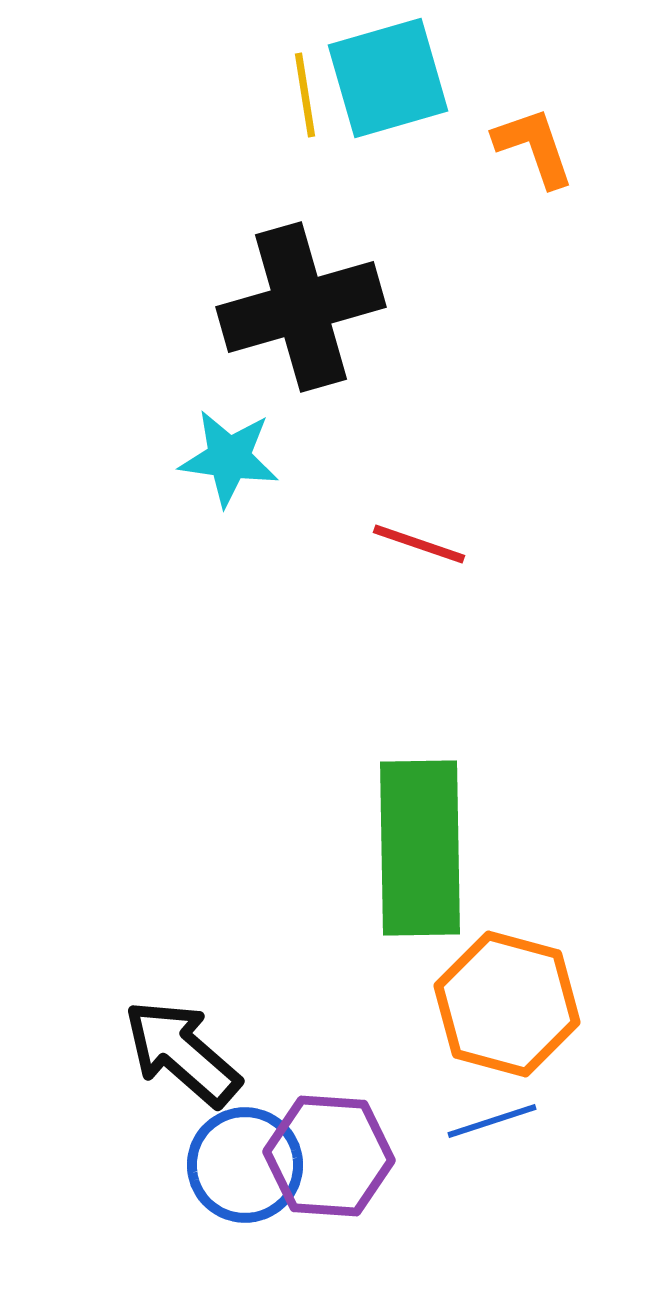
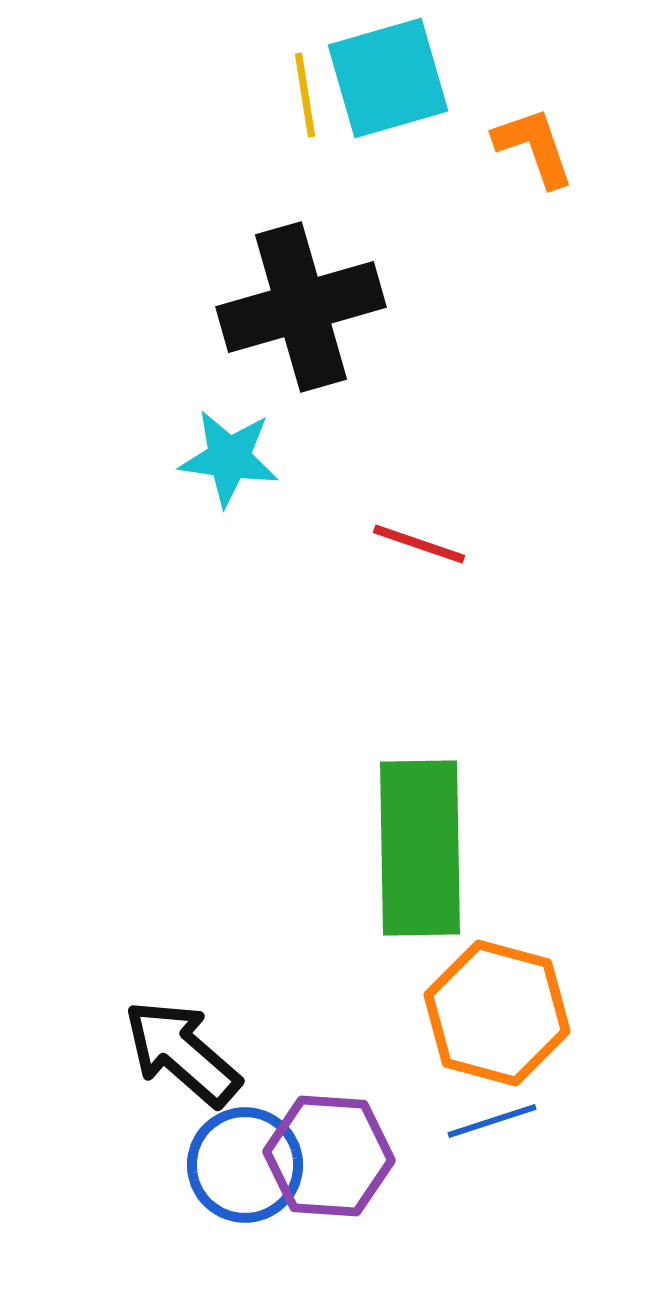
orange hexagon: moved 10 px left, 9 px down
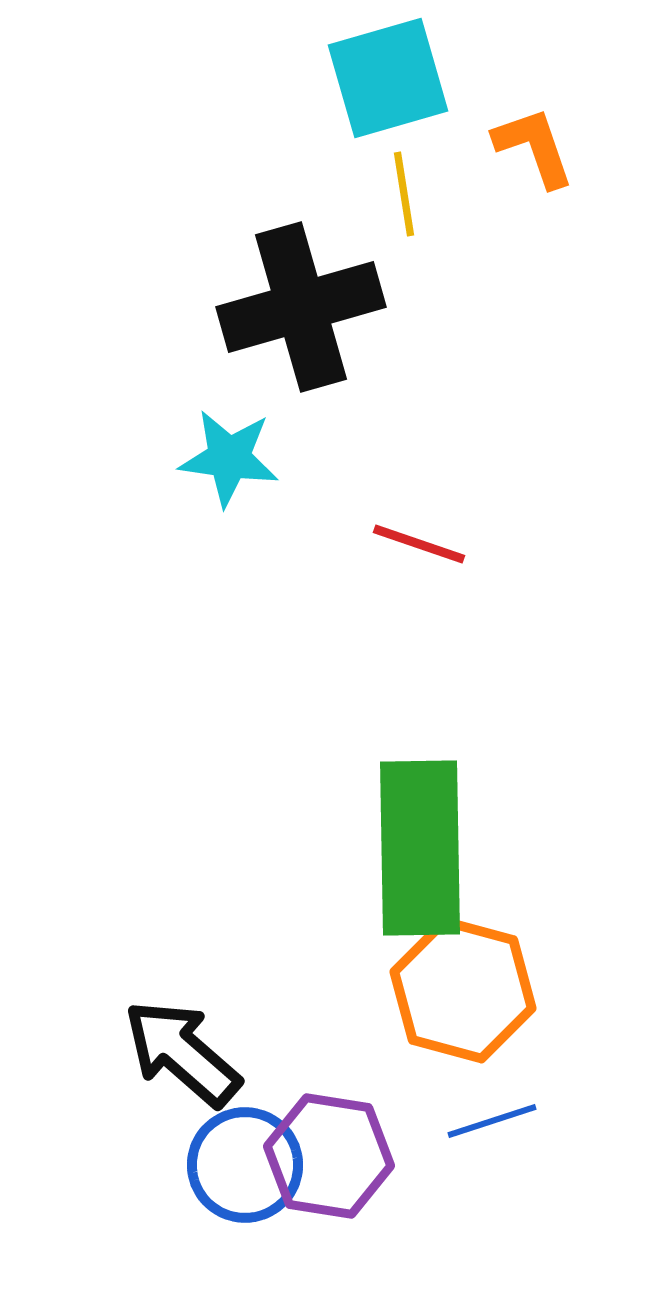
yellow line: moved 99 px right, 99 px down
orange hexagon: moved 34 px left, 23 px up
purple hexagon: rotated 5 degrees clockwise
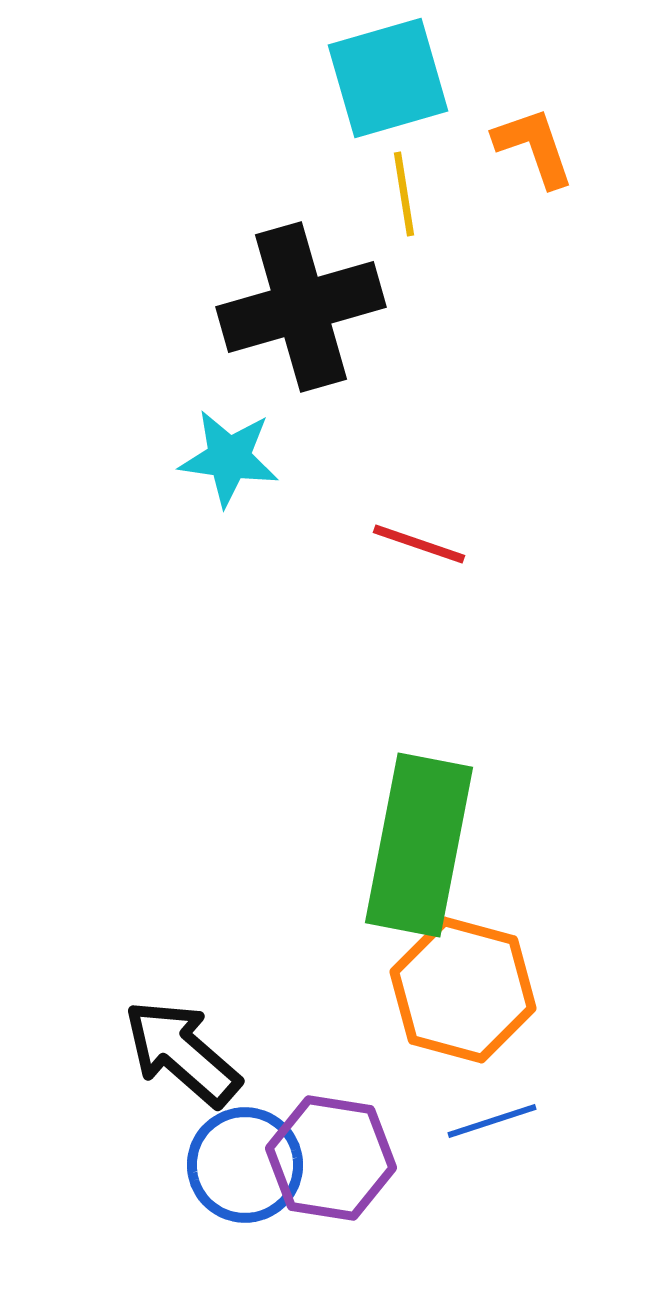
green rectangle: moved 1 px left, 3 px up; rotated 12 degrees clockwise
purple hexagon: moved 2 px right, 2 px down
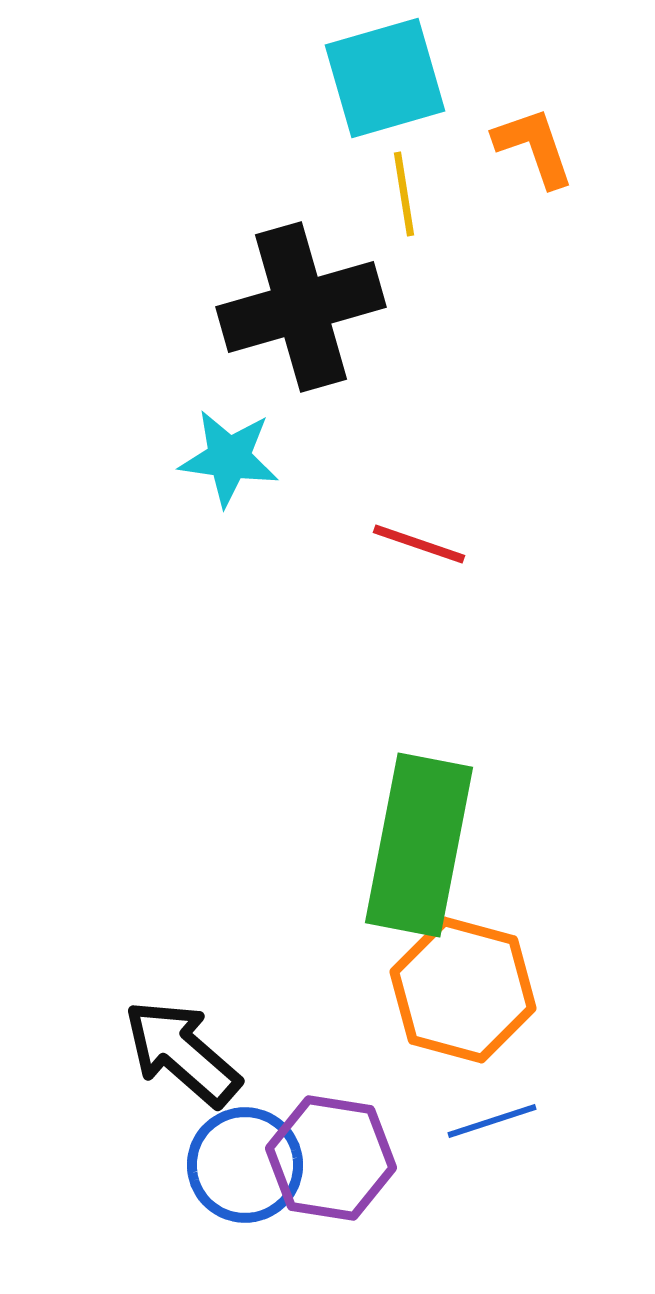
cyan square: moved 3 px left
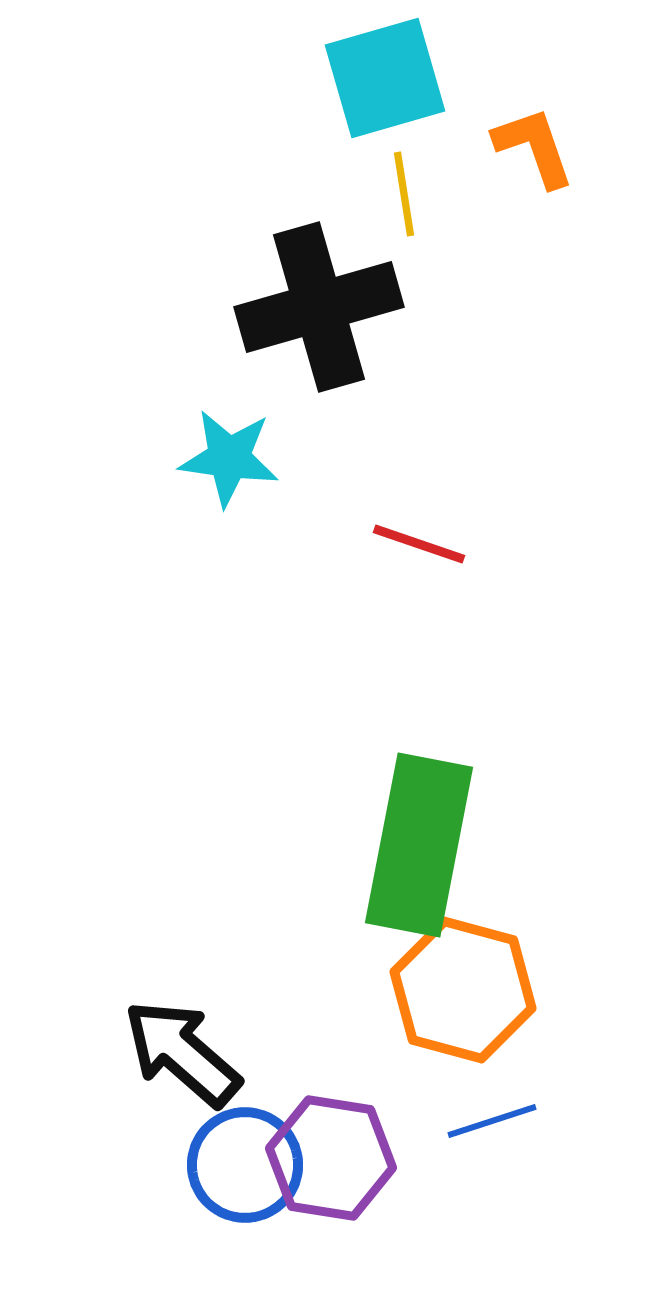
black cross: moved 18 px right
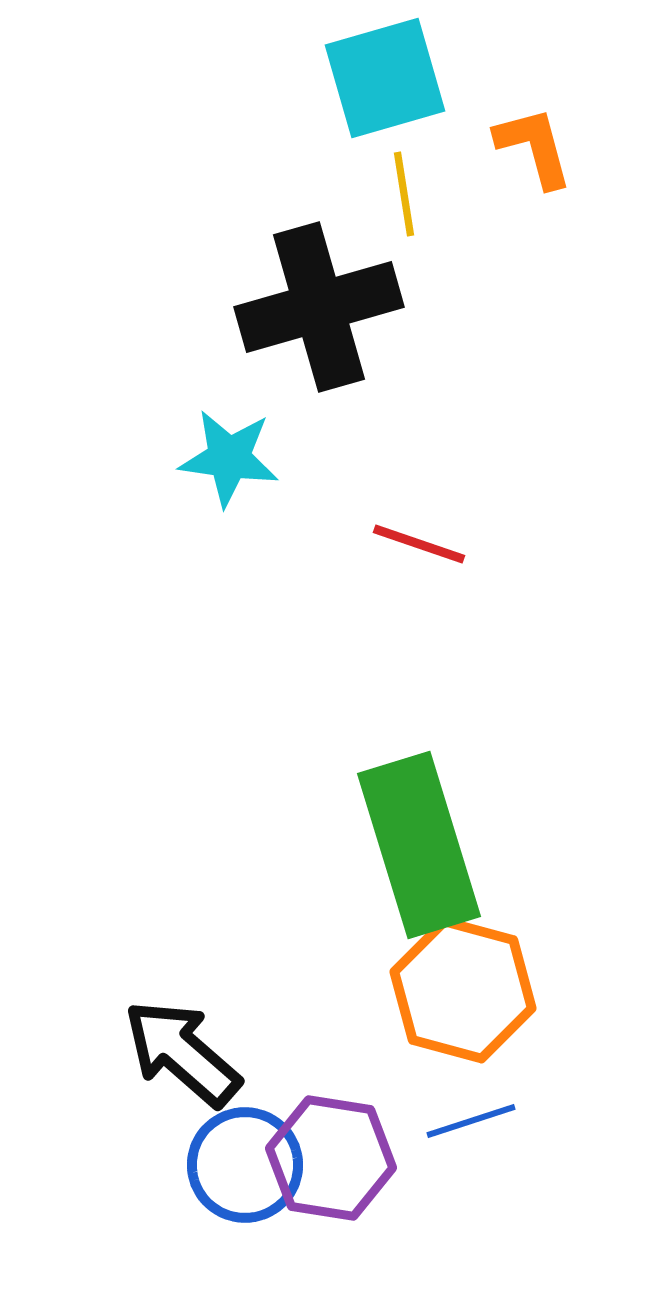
orange L-shape: rotated 4 degrees clockwise
green rectangle: rotated 28 degrees counterclockwise
blue line: moved 21 px left
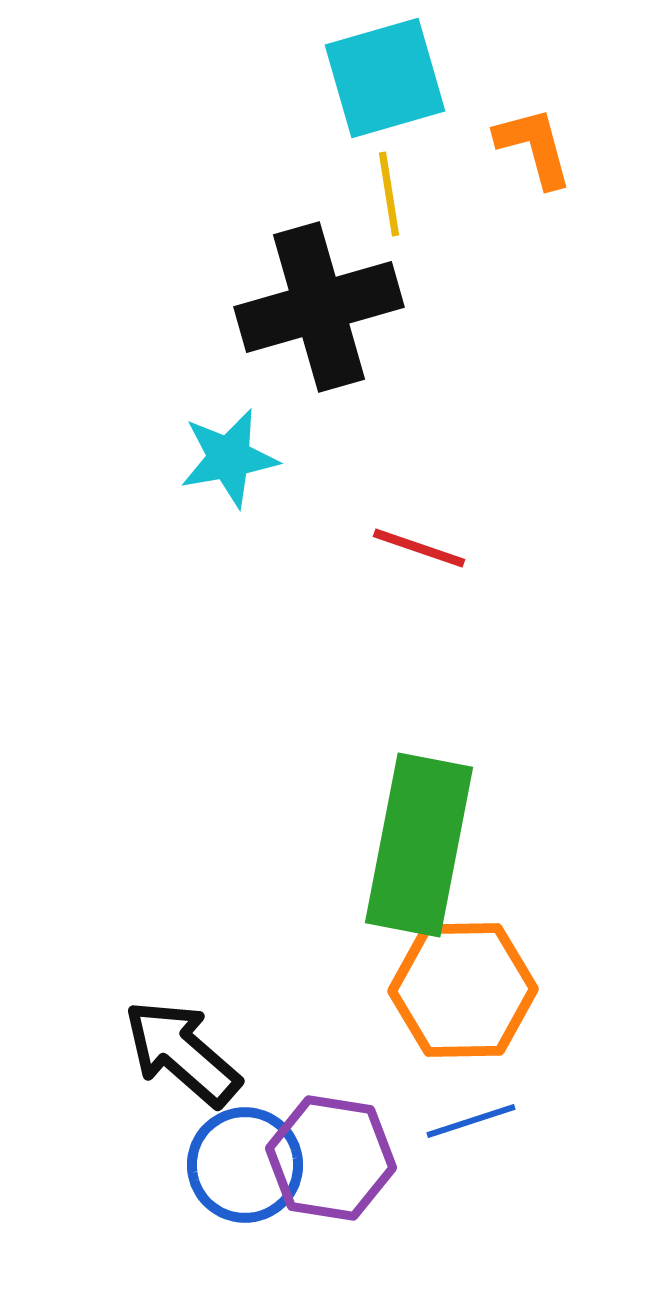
yellow line: moved 15 px left
cyan star: rotated 18 degrees counterclockwise
red line: moved 4 px down
green rectangle: rotated 28 degrees clockwise
orange hexagon: rotated 16 degrees counterclockwise
